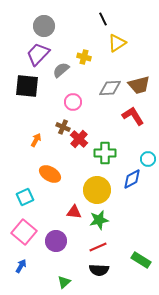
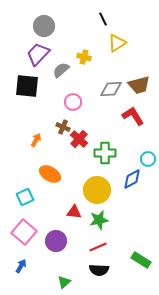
gray diamond: moved 1 px right, 1 px down
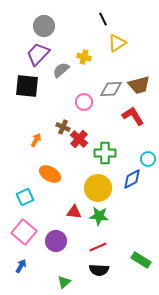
pink circle: moved 11 px right
yellow circle: moved 1 px right, 2 px up
green star: moved 4 px up; rotated 18 degrees clockwise
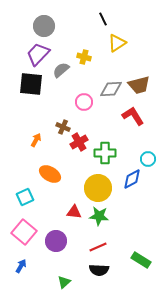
black square: moved 4 px right, 2 px up
red cross: moved 3 px down; rotated 18 degrees clockwise
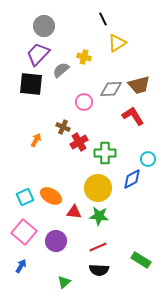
orange ellipse: moved 1 px right, 22 px down
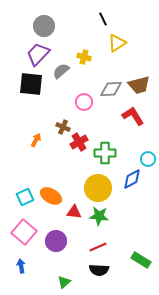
gray semicircle: moved 1 px down
blue arrow: rotated 40 degrees counterclockwise
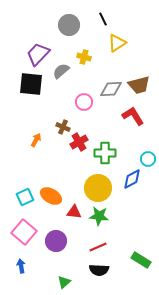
gray circle: moved 25 px right, 1 px up
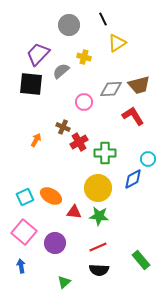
blue diamond: moved 1 px right
purple circle: moved 1 px left, 2 px down
green rectangle: rotated 18 degrees clockwise
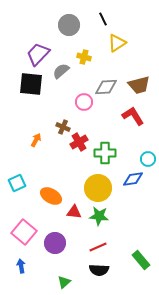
gray diamond: moved 5 px left, 2 px up
blue diamond: rotated 20 degrees clockwise
cyan square: moved 8 px left, 14 px up
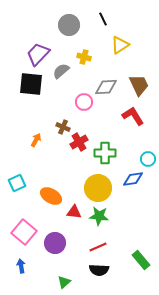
yellow triangle: moved 3 px right, 2 px down
brown trapezoid: rotated 100 degrees counterclockwise
